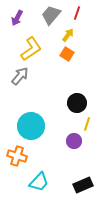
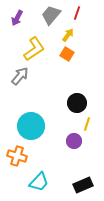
yellow L-shape: moved 3 px right
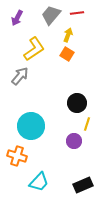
red line: rotated 64 degrees clockwise
yellow arrow: rotated 16 degrees counterclockwise
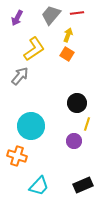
cyan trapezoid: moved 4 px down
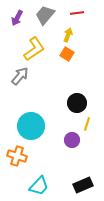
gray trapezoid: moved 6 px left
purple circle: moved 2 px left, 1 px up
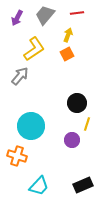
orange square: rotated 32 degrees clockwise
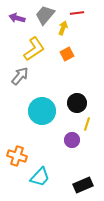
purple arrow: rotated 77 degrees clockwise
yellow arrow: moved 5 px left, 7 px up
cyan circle: moved 11 px right, 15 px up
cyan trapezoid: moved 1 px right, 9 px up
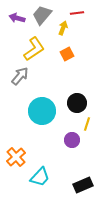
gray trapezoid: moved 3 px left
orange cross: moved 1 px left, 1 px down; rotated 30 degrees clockwise
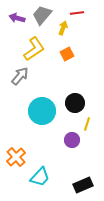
black circle: moved 2 px left
